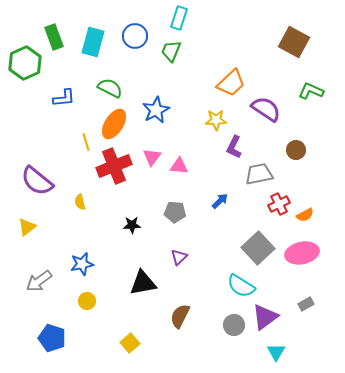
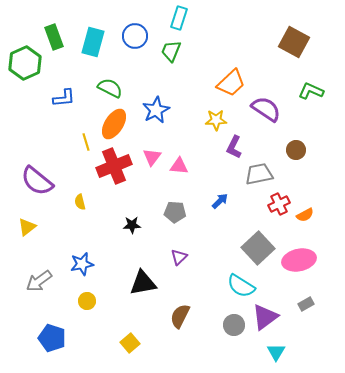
pink ellipse at (302, 253): moved 3 px left, 7 px down
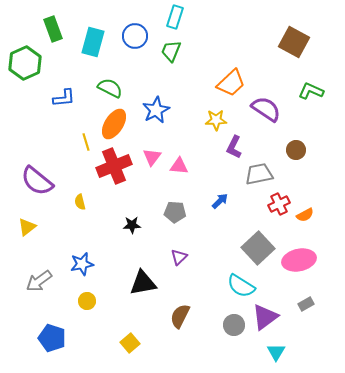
cyan rectangle at (179, 18): moved 4 px left, 1 px up
green rectangle at (54, 37): moved 1 px left, 8 px up
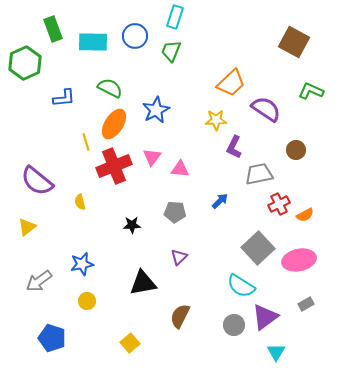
cyan rectangle at (93, 42): rotated 76 degrees clockwise
pink triangle at (179, 166): moved 1 px right, 3 px down
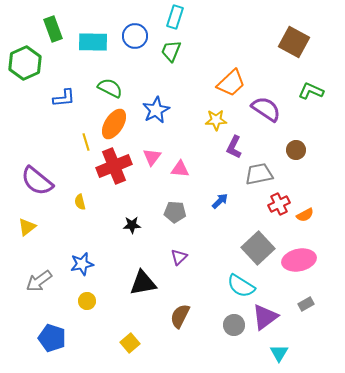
cyan triangle at (276, 352): moved 3 px right, 1 px down
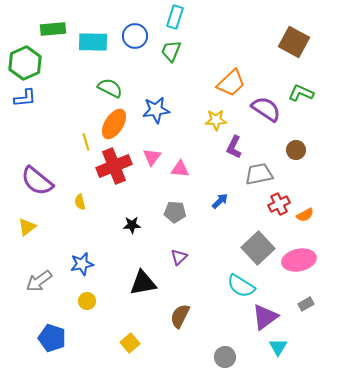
green rectangle at (53, 29): rotated 75 degrees counterclockwise
green L-shape at (311, 91): moved 10 px left, 2 px down
blue L-shape at (64, 98): moved 39 px left
blue star at (156, 110): rotated 20 degrees clockwise
gray circle at (234, 325): moved 9 px left, 32 px down
cyan triangle at (279, 353): moved 1 px left, 6 px up
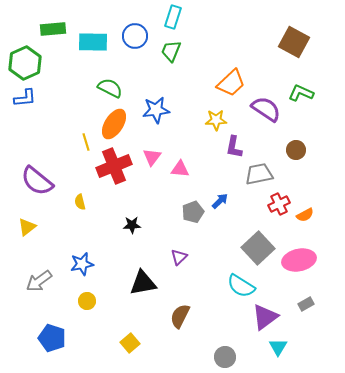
cyan rectangle at (175, 17): moved 2 px left
purple L-shape at (234, 147): rotated 15 degrees counterclockwise
gray pentagon at (175, 212): moved 18 px right; rotated 25 degrees counterclockwise
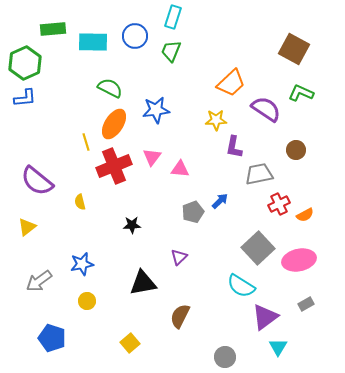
brown square at (294, 42): moved 7 px down
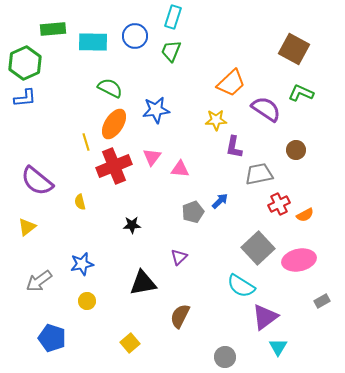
gray rectangle at (306, 304): moved 16 px right, 3 px up
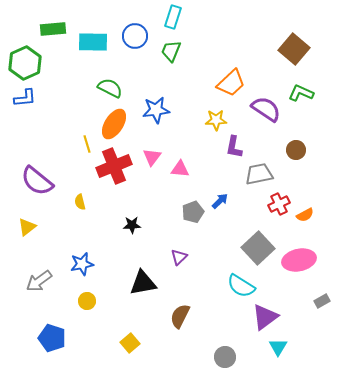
brown square at (294, 49): rotated 12 degrees clockwise
yellow line at (86, 142): moved 1 px right, 2 px down
